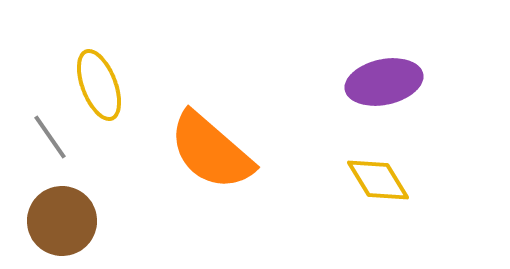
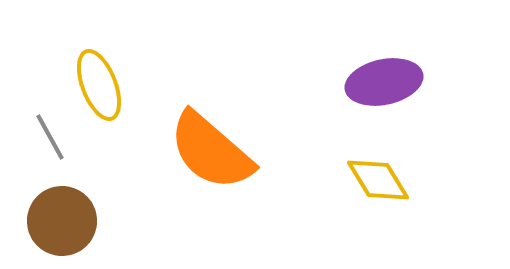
gray line: rotated 6 degrees clockwise
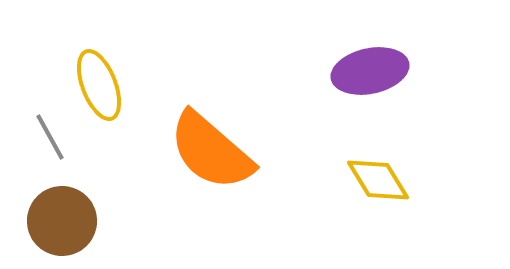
purple ellipse: moved 14 px left, 11 px up
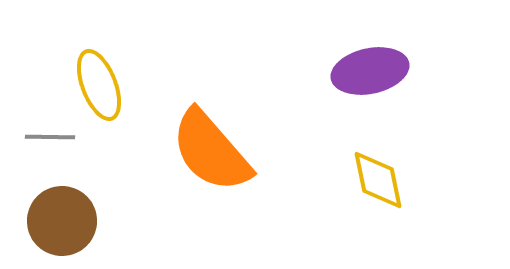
gray line: rotated 60 degrees counterclockwise
orange semicircle: rotated 8 degrees clockwise
yellow diamond: rotated 20 degrees clockwise
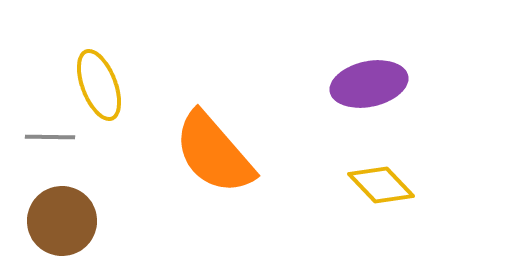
purple ellipse: moved 1 px left, 13 px down
orange semicircle: moved 3 px right, 2 px down
yellow diamond: moved 3 px right, 5 px down; rotated 32 degrees counterclockwise
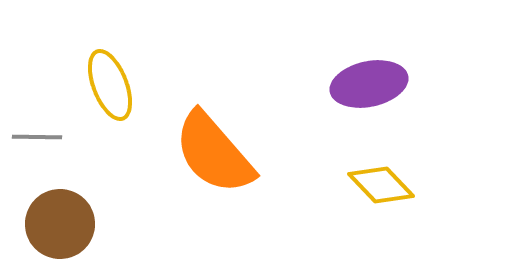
yellow ellipse: moved 11 px right
gray line: moved 13 px left
brown circle: moved 2 px left, 3 px down
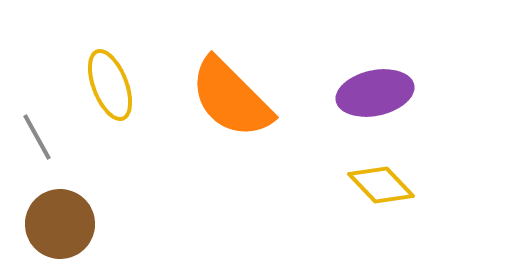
purple ellipse: moved 6 px right, 9 px down
gray line: rotated 60 degrees clockwise
orange semicircle: moved 17 px right, 55 px up; rotated 4 degrees counterclockwise
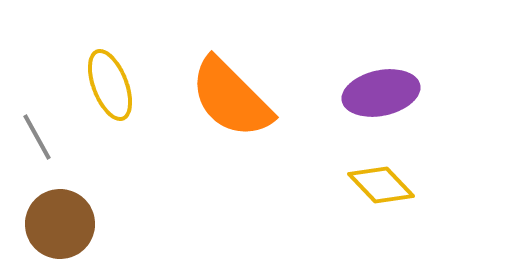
purple ellipse: moved 6 px right
